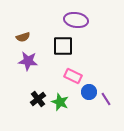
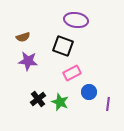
black square: rotated 20 degrees clockwise
pink rectangle: moved 1 px left, 3 px up; rotated 54 degrees counterclockwise
purple line: moved 2 px right, 5 px down; rotated 40 degrees clockwise
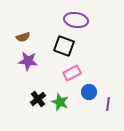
black square: moved 1 px right
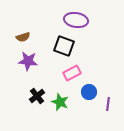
black cross: moved 1 px left, 3 px up
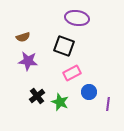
purple ellipse: moved 1 px right, 2 px up
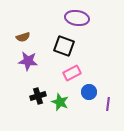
black cross: moved 1 px right; rotated 21 degrees clockwise
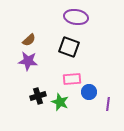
purple ellipse: moved 1 px left, 1 px up
brown semicircle: moved 6 px right, 3 px down; rotated 24 degrees counterclockwise
black square: moved 5 px right, 1 px down
pink rectangle: moved 6 px down; rotated 24 degrees clockwise
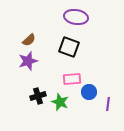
purple star: rotated 24 degrees counterclockwise
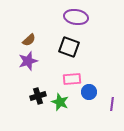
purple line: moved 4 px right
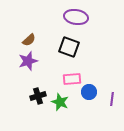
purple line: moved 5 px up
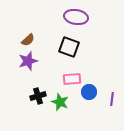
brown semicircle: moved 1 px left
